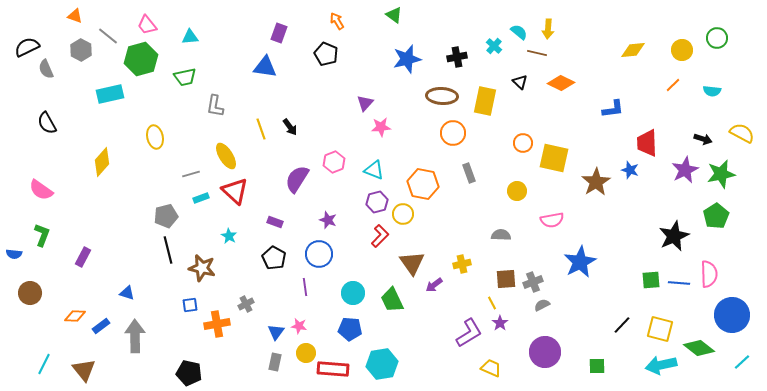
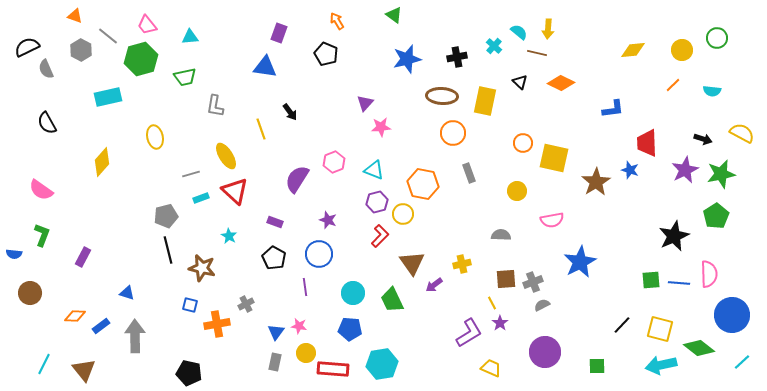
cyan rectangle at (110, 94): moved 2 px left, 3 px down
black arrow at (290, 127): moved 15 px up
blue square at (190, 305): rotated 21 degrees clockwise
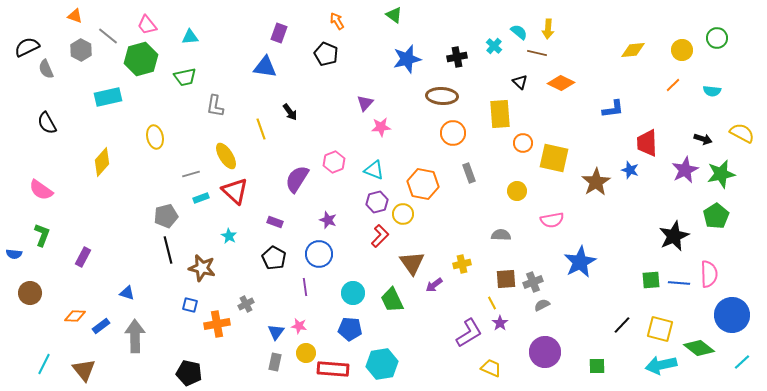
yellow rectangle at (485, 101): moved 15 px right, 13 px down; rotated 16 degrees counterclockwise
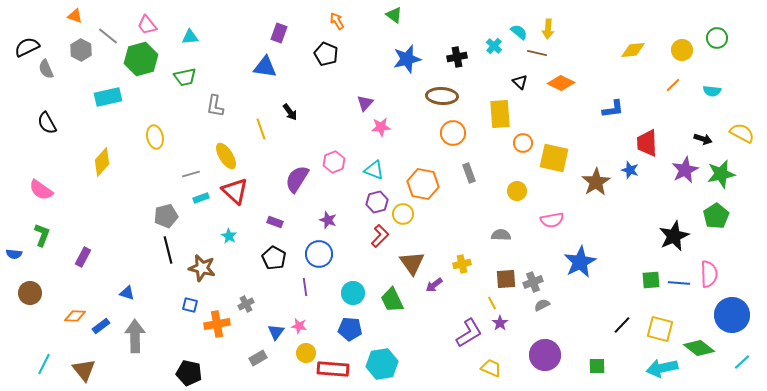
purple circle at (545, 352): moved 3 px down
gray rectangle at (275, 362): moved 17 px left, 4 px up; rotated 48 degrees clockwise
cyan arrow at (661, 365): moved 1 px right, 3 px down
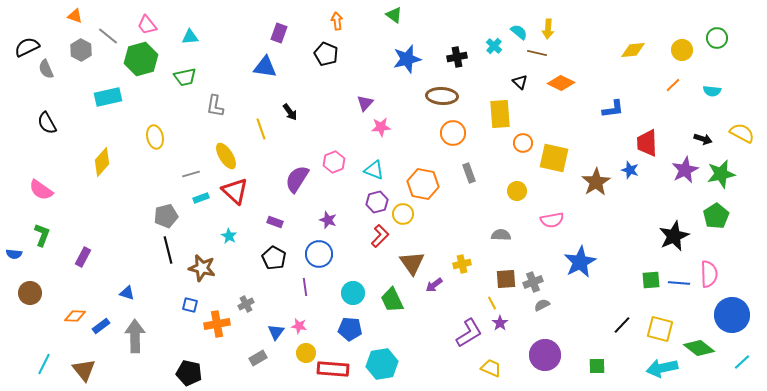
orange arrow at (337, 21): rotated 24 degrees clockwise
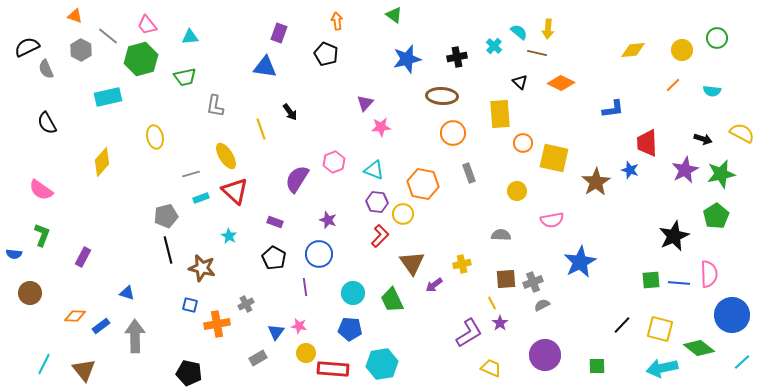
purple hexagon at (377, 202): rotated 20 degrees clockwise
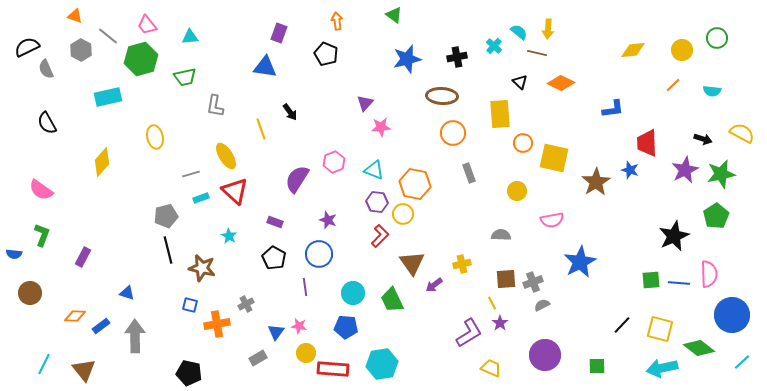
orange hexagon at (423, 184): moved 8 px left
blue pentagon at (350, 329): moved 4 px left, 2 px up
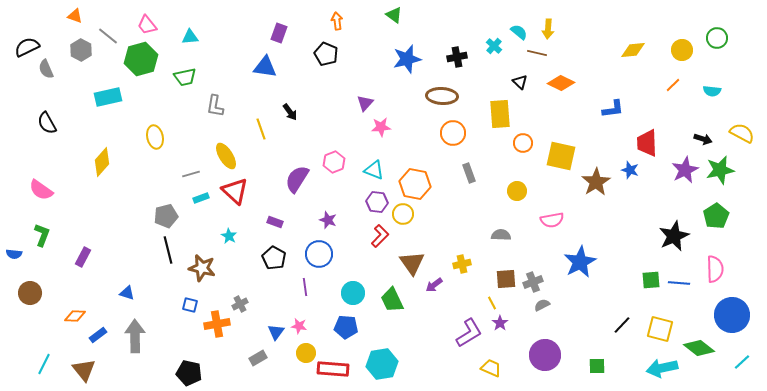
yellow square at (554, 158): moved 7 px right, 2 px up
green star at (721, 174): moved 1 px left, 4 px up
pink semicircle at (709, 274): moved 6 px right, 5 px up
gray cross at (246, 304): moved 6 px left
blue rectangle at (101, 326): moved 3 px left, 9 px down
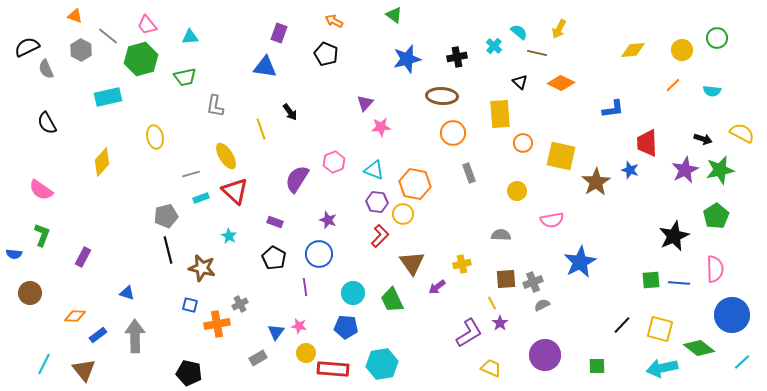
orange arrow at (337, 21): moved 3 px left; rotated 54 degrees counterclockwise
yellow arrow at (548, 29): moved 11 px right; rotated 24 degrees clockwise
purple arrow at (434, 285): moved 3 px right, 2 px down
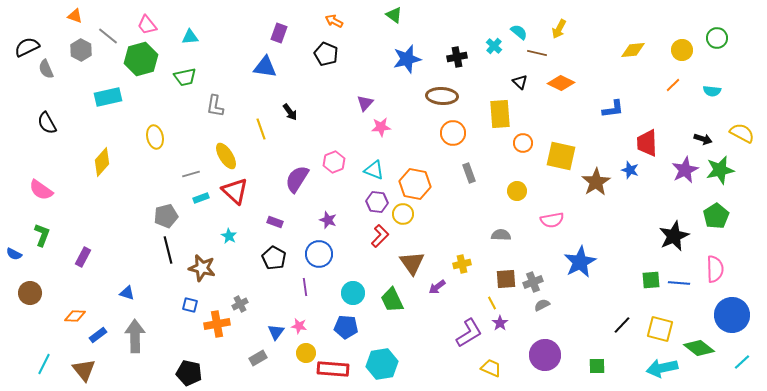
blue semicircle at (14, 254): rotated 21 degrees clockwise
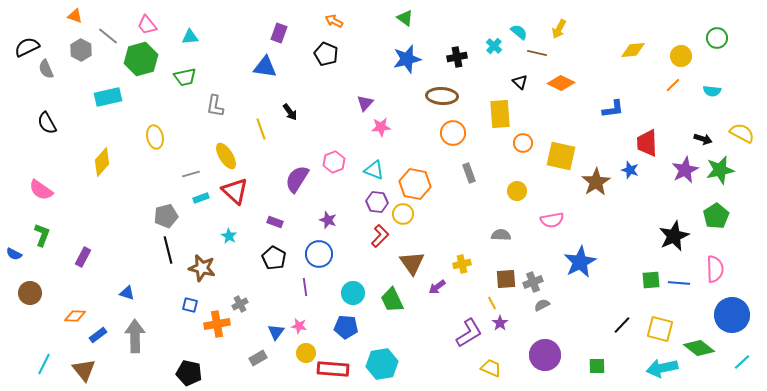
green triangle at (394, 15): moved 11 px right, 3 px down
yellow circle at (682, 50): moved 1 px left, 6 px down
